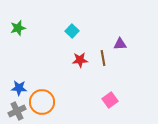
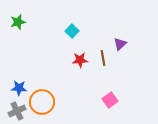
green star: moved 6 px up
purple triangle: rotated 40 degrees counterclockwise
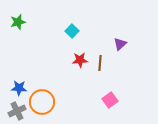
brown line: moved 3 px left, 5 px down; rotated 14 degrees clockwise
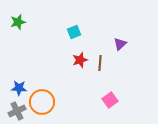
cyan square: moved 2 px right, 1 px down; rotated 24 degrees clockwise
red star: rotated 14 degrees counterclockwise
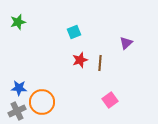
purple triangle: moved 6 px right, 1 px up
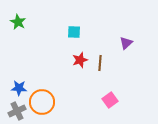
green star: rotated 28 degrees counterclockwise
cyan square: rotated 24 degrees clockwise
